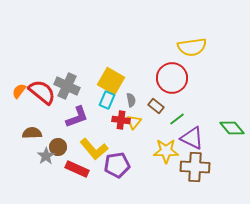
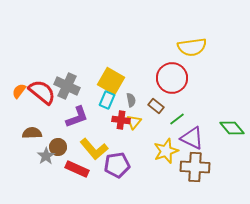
yellow star: rotated 20 degrees counterclockwise
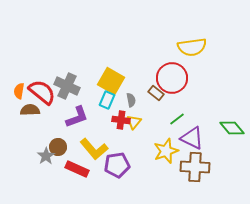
orange semicircle: rotated 28 degrees counterclockwise
brown rectangle: moved 13 px up
brown semicircle: moved 2 px left, 23 px up
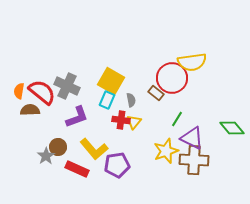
yellow semicircle: moved 15 px down
green line: rotated 21 degrees counterclockwise
brown cross: moved 1 px left, 7 px up
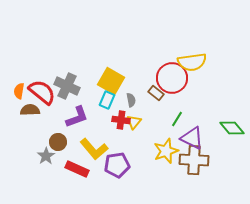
brown circle: moved 5 px up
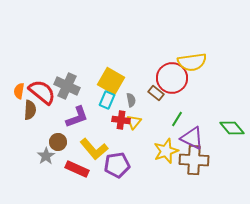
brown semicircle: rotated 96 degrees clockwise
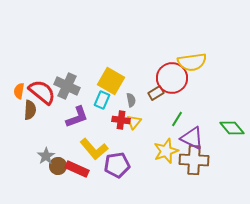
brown rectangle: rotated 70 degrees counterclockwise
cyan rectangle: moved 5 px left
brown circle: moved 24 px down
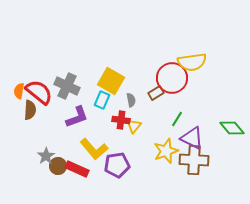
red semicircle: moved 3 px left
yellow triangle: moved 4 px down
